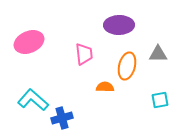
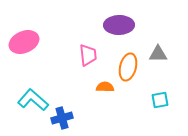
pink ellipse: moved 5 px left
pink trapezoid: moved 4 px right, 1 px down
orange ellipse: moved 1 px right, 1 px down
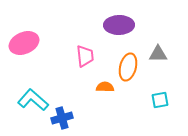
pink ellipse: moved 1 px down
pink trapezoid: moved 3 px left, 1 px down
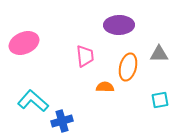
gray triangle: moved 1 px right
cyan L-shape: moved 1 px down
blue cross: moved 3 px down
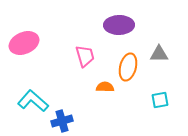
pink trapezoid: rotated 10 degrees counterclockwise
